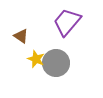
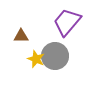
brown triangle: rotated 35 degrees counterclockwise
gray circle: moved 1 px left, 7 px up
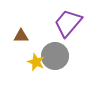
purple trapezoid: moved 1 px right, 1 px down
yellow star: moved 3 px down
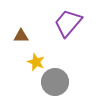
gray circle: moved 26 px down
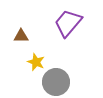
gray circle: moved 1 px right
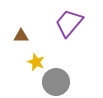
purple trapezoid: moved 1 px right
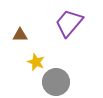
brown triangle: moved 1 px left, 1 px up
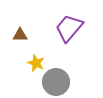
purple trapezoid: moved 5 px down
yellow star: moved 1 px down
